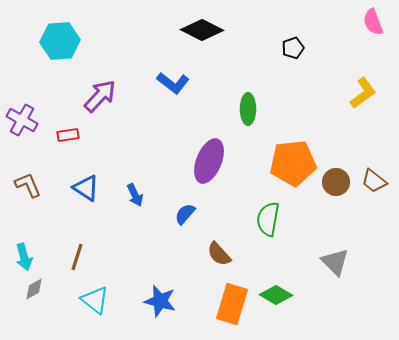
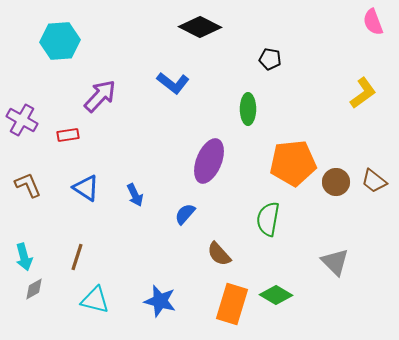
black diamond: moved 2 px left, 3 px up
black pentagon: moved 23 px left, 11 px down; rotated 30 degrees clockwise
cyan triangle: rotated 24 degrees counterclockwise
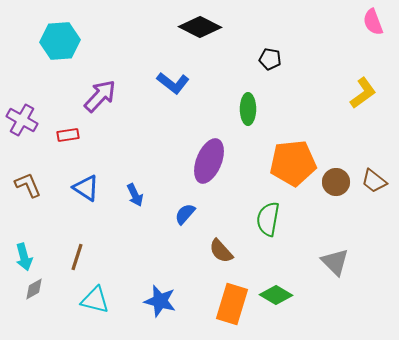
brown semicircle: moved 2 px right, 3 px up
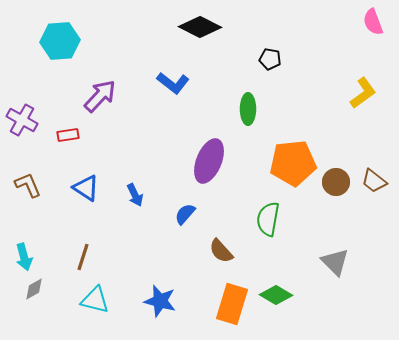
brown line: moved 6 px right
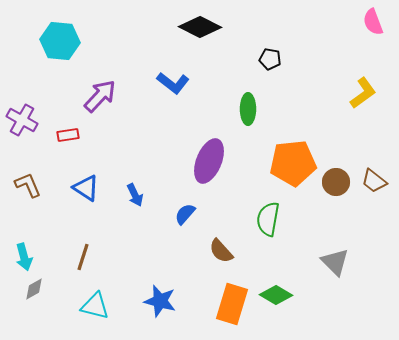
cyan hexagon: rotated 9 degrees clockwise
cyan triangle: moved 6 px down
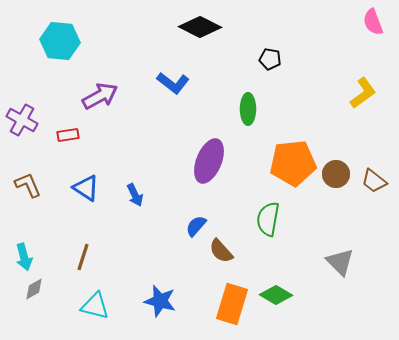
purple arrow: rotated 18 degrees clockwise
brown circle: moved 8 px up
blue semicircle: moved 11 px right, 12 px down
gray triangle: moved 5 px right
